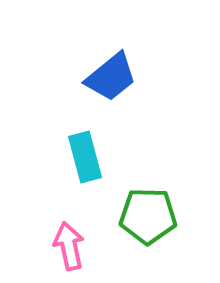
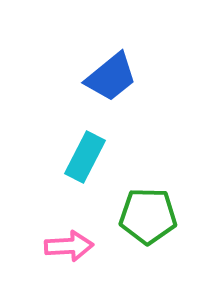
cyan rectangle: rotated 42 degrees clockwise
pink arrow: rotated 99 degrees clockwise
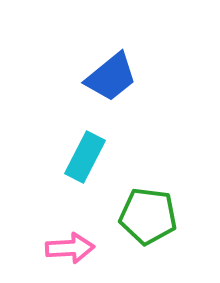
green pentagon: rotated 6 degrees clockwise
pink arrow: moved 1 px right, 2 px down
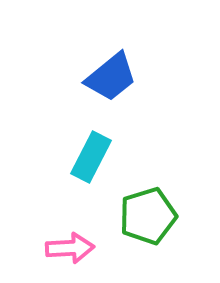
cyan rectangle: moved 6 px right
green pentagon: rotated 24 degrees counterclockwise
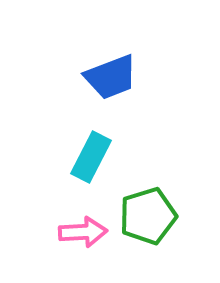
blue trapezoid: rotated 18 degrees clockwise
pink arrow: moved 13 px right, 16 px up
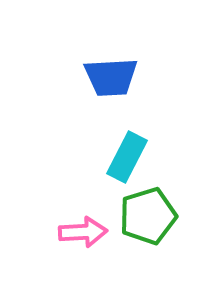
blue trapezoid: rotated 18 degrees clockwise
cyan rectangle: moved 36 px right
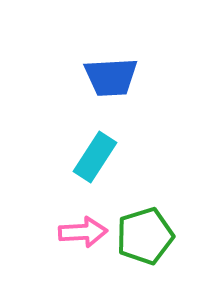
cyan rectangle: moved 32 px left; rotated 6 degrees clockwise
green pentagon: moved 3 px left, 20 px down
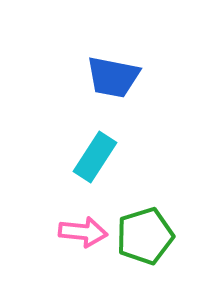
blue trapezoid: moved 2 px right; rotated 14 degrees clockwise
pink arrow: rotated 9 degrees clockwise
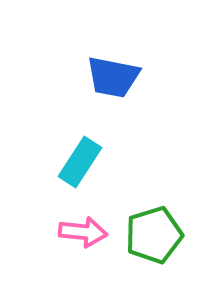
cyan rectangle: moved 15 px left, 5 px down
green pentagon: moved 9 px right, 1 px up
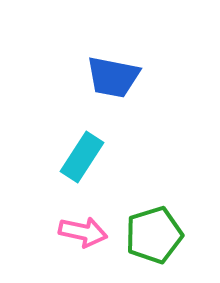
cyan rectangle: moved 2 px right, 5 px up
pink arrow: rotated 6 degrees clockwise
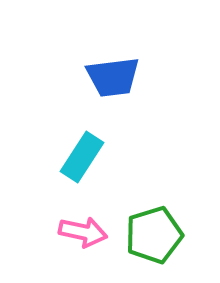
blue trapezoid: rotated 18 degrees counterclockwise
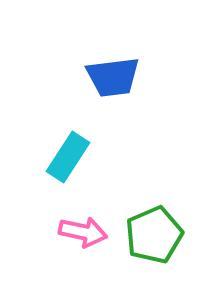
cyan rectangle: moved 14 px left
green pentagon: rotated 6 degrees counterclockwise
